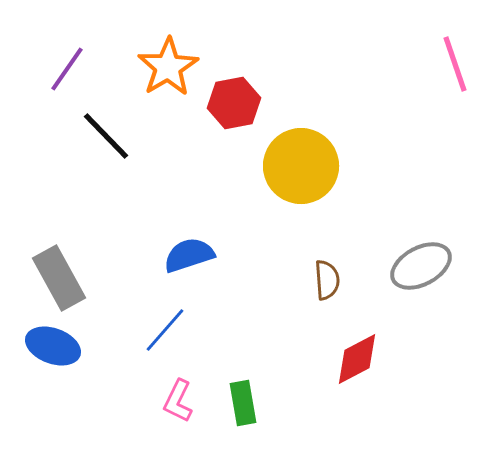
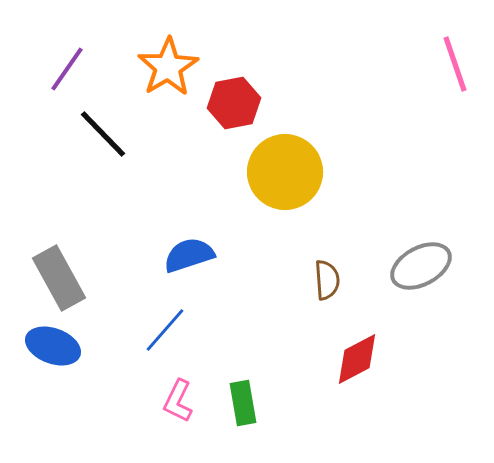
black line: moved 3 px left, 2 px up
yellow circle: moved 16 px left, 6 px down
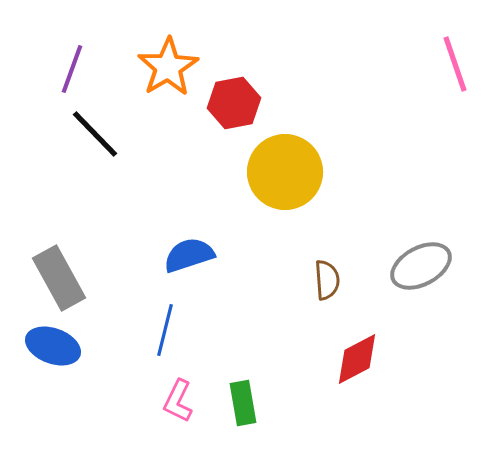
purple line: moved 5 px right; rotated 15 degrees counterclockwise
black line: moved 8 px left
blue line: rotated 27 degrees counterclockwise
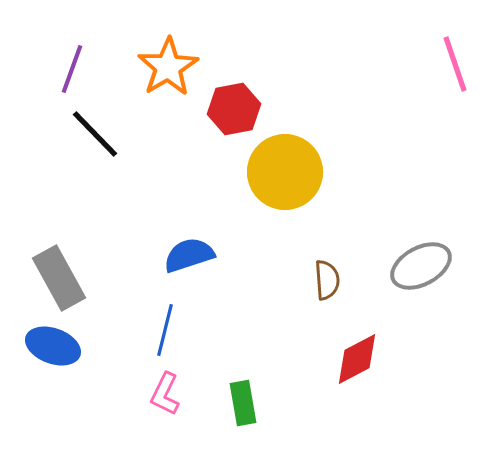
red hexagon: moved 6 px down
pink L-shape: moved 13 px left, 7 px up
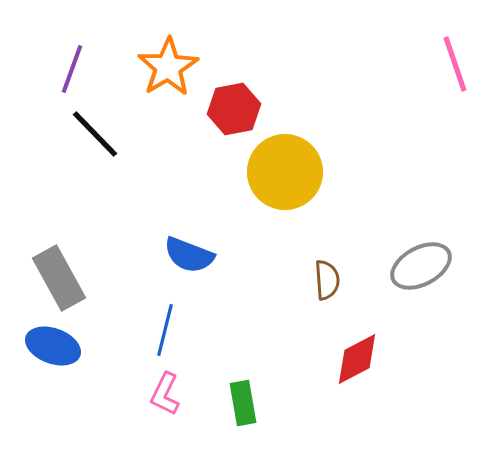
blue semicircle: rotated 141 degrees counterclockwise
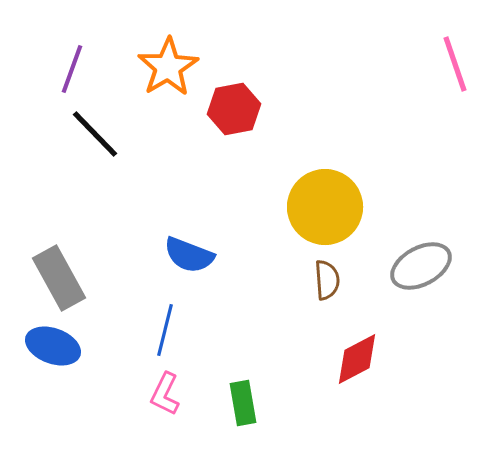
yellow circle: moved 40 px right, 35 px down
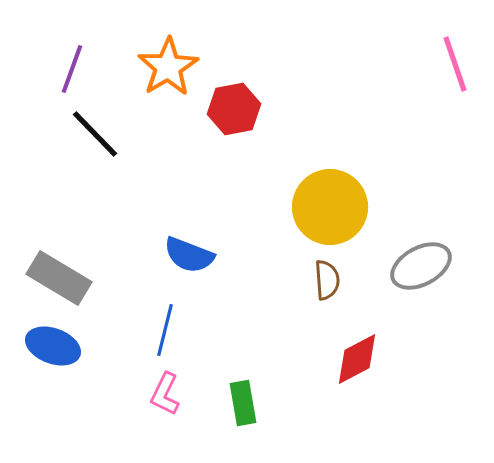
yellow circle: moved 5 px right
gray rectangle: rotated 30 degrees counterclockwise
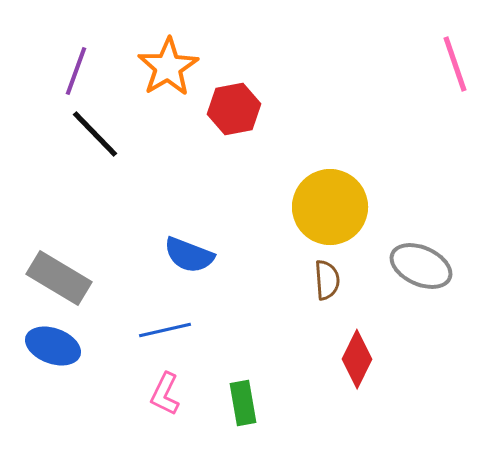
purple line: moved 4 px right, 2 px down
gray ellipse: rotated 52 degrees clockwise
blue line: rotated 63 degrees clockwise
red diamond: rotated 36 degrees counterclockwise
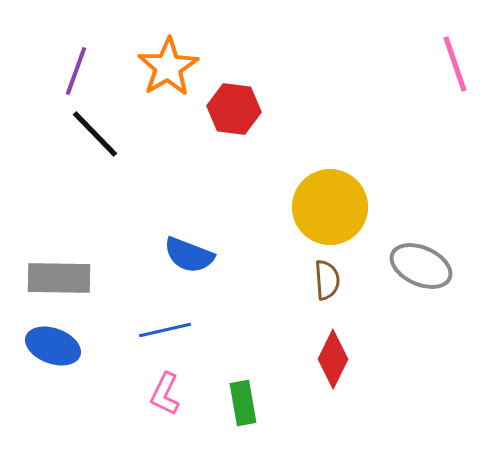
red hexagon: rotated 18 degrees clockwise
gray rectangle: rotated 30 degrees counterclockwise
red diamond: moved 24 px left
